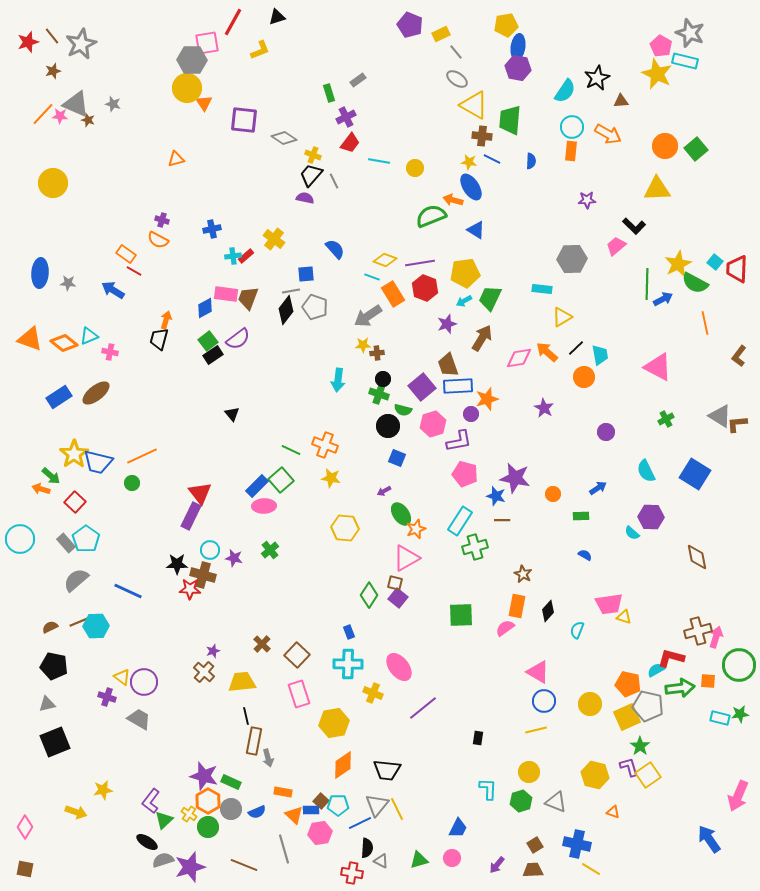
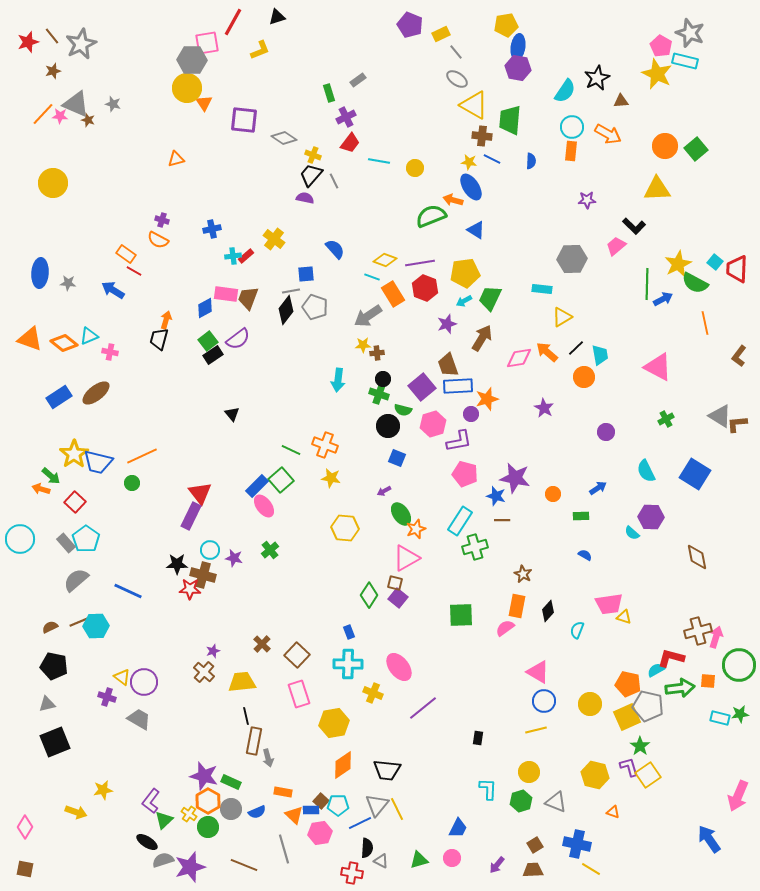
pink ellipse at (264, 506): rotated 55 degrees clockwise
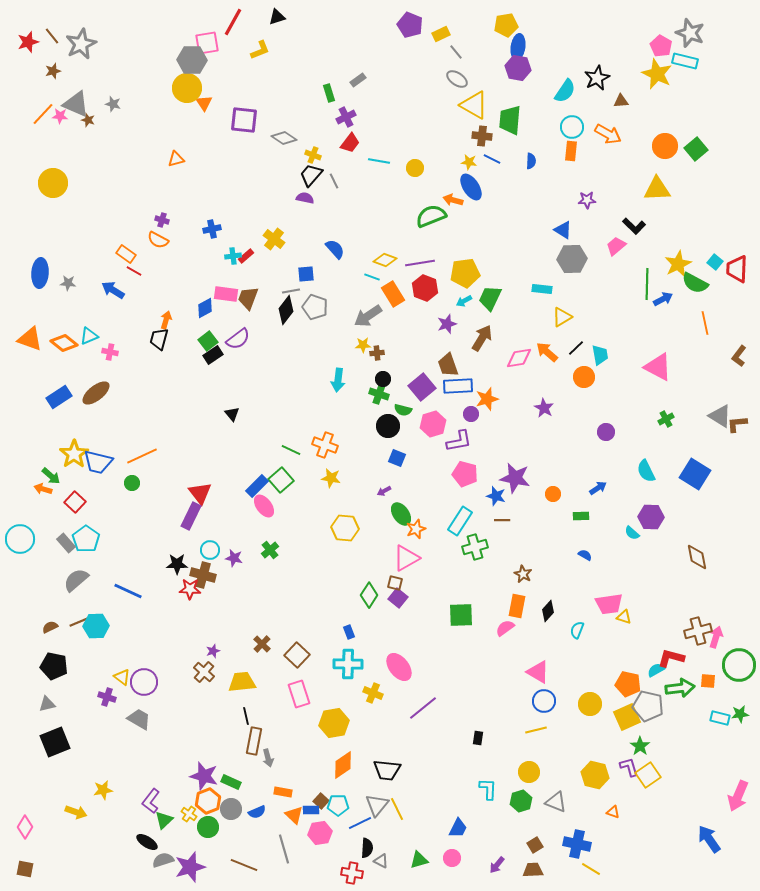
blue triangle at (476, 230): moved 87 px right
orange arrow at (41, 489): moved 2 px right
orange hexagon at (208, 801): rotated 10 degrees clockwise
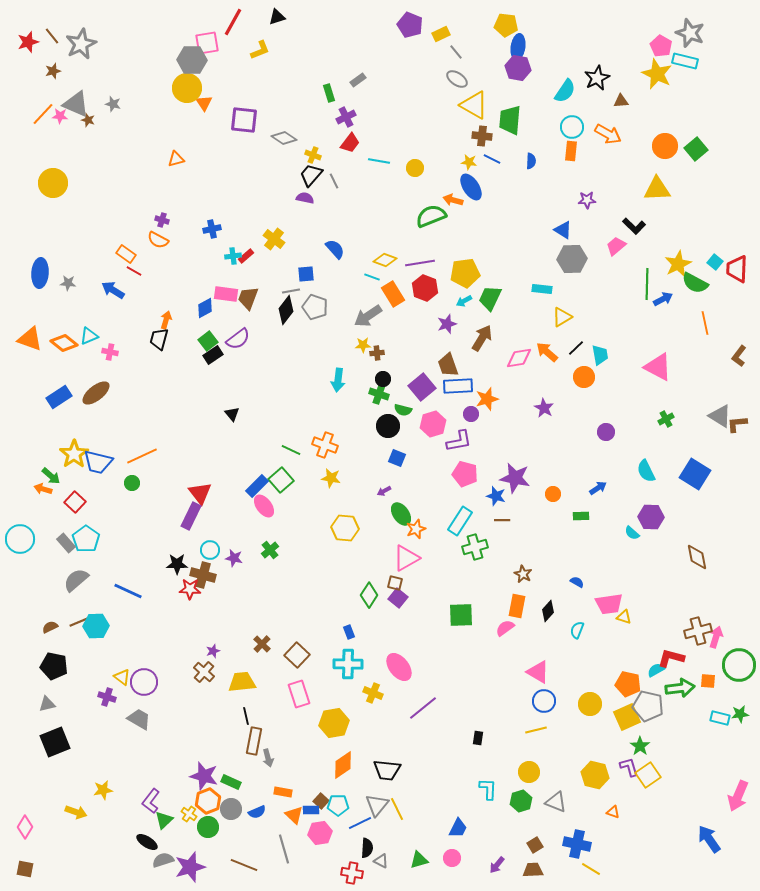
yellow pentagon at (506, 25): rotated 15 degrees clockwise
blue semicircle at (585, 555): moved 8 px left, 27 px down
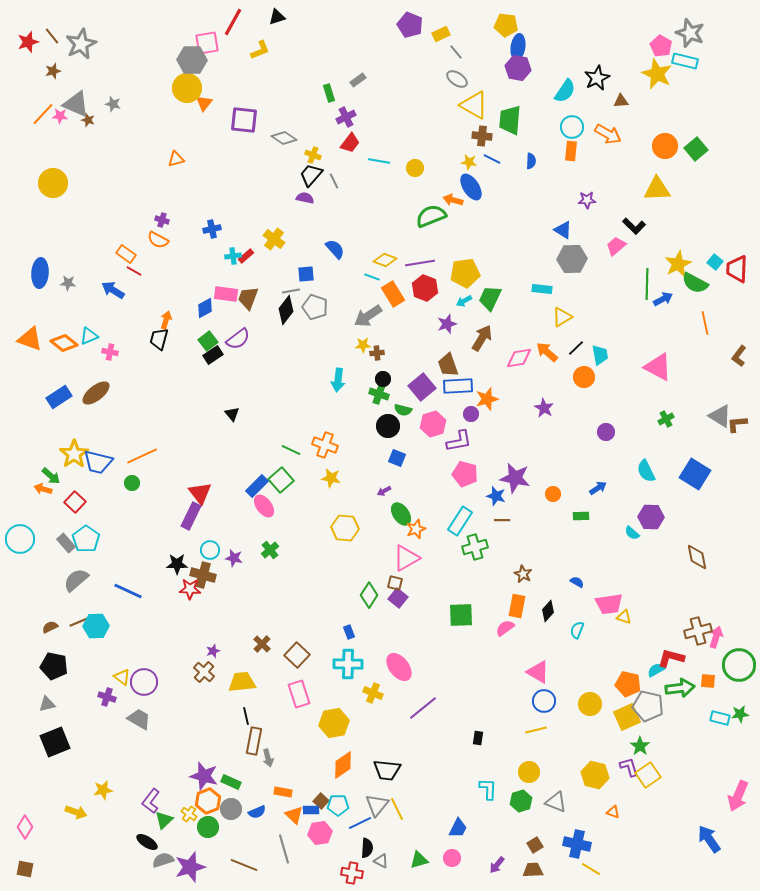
orange triangle at (204, 103): rotated 12 degrees clockwise
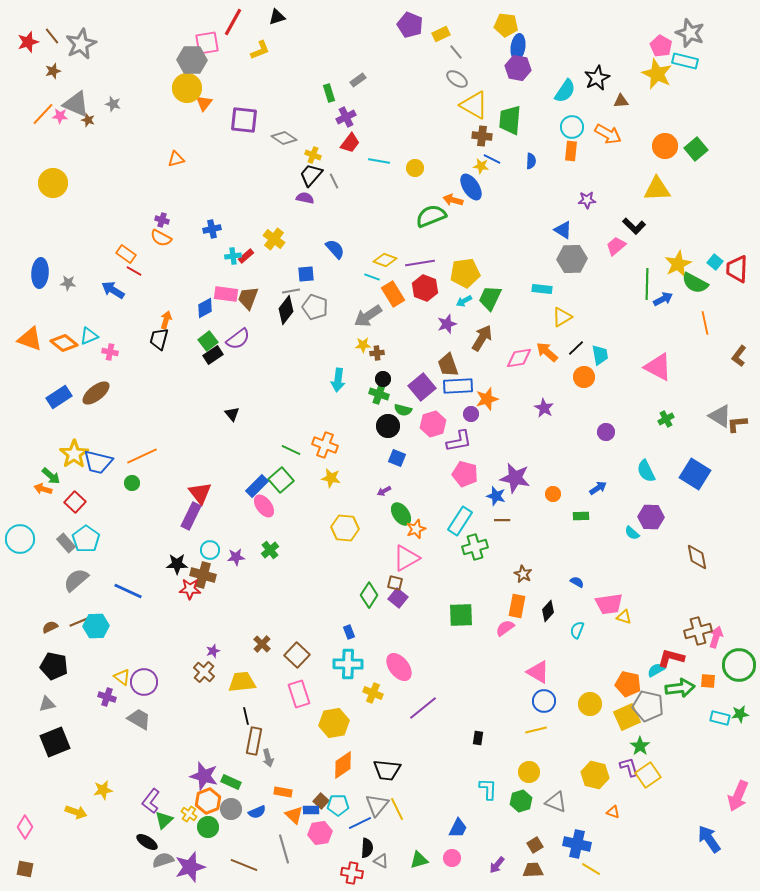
yellow star at (469, 162): moved 12 px right, 4 px down
orange semicircle at (158, 240): moved 3 px right, 2 px up
purple star at (234, 558): moved 2 px right, 1 px up; rotated 18 degrees counterclockwise
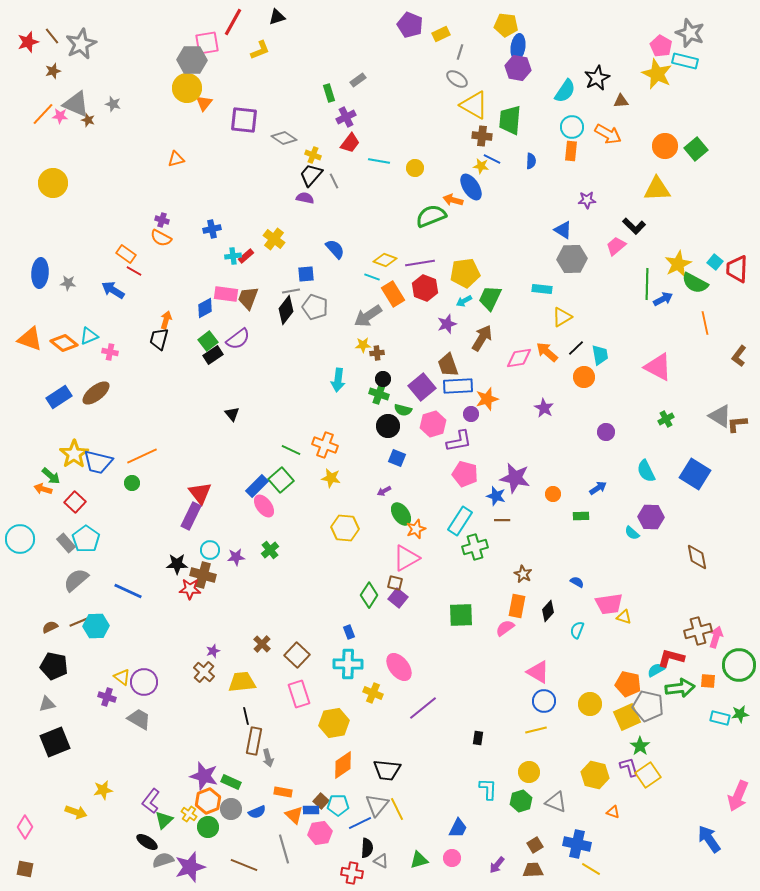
gray line at (456, 52): moved 4 px right; rotated 56 degrees clockwise
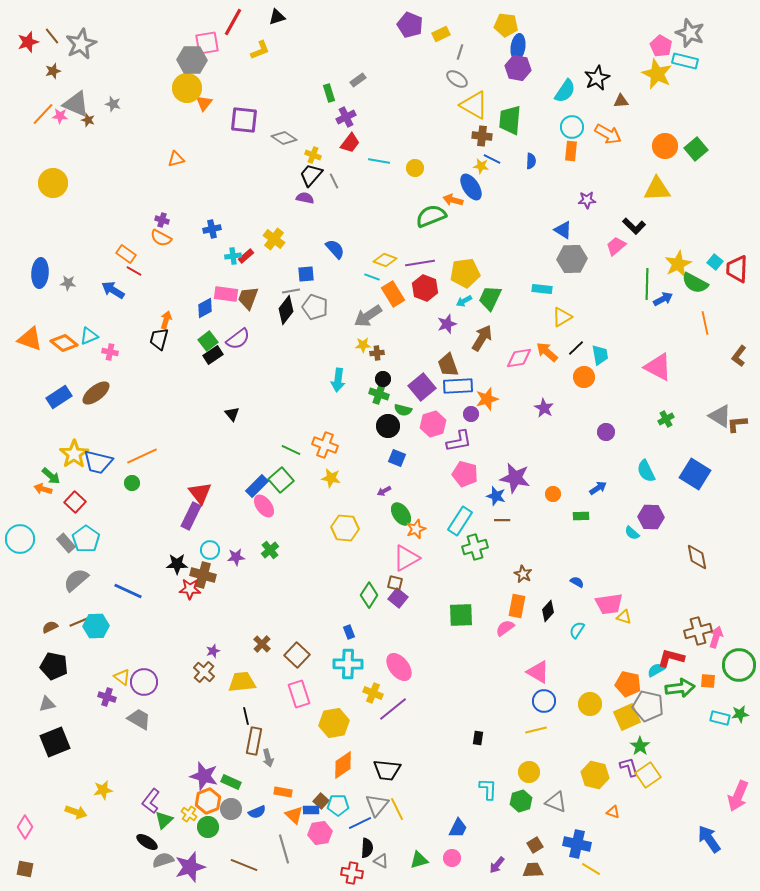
cyan semicircle at (577, 630): rotated 12 degrees clockwise
purple line at (423, 708): moved 30 px left, 1 px down
